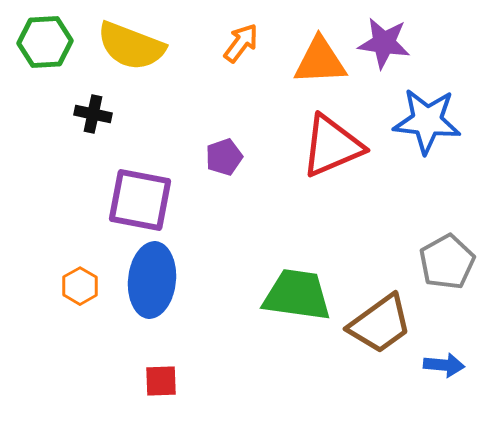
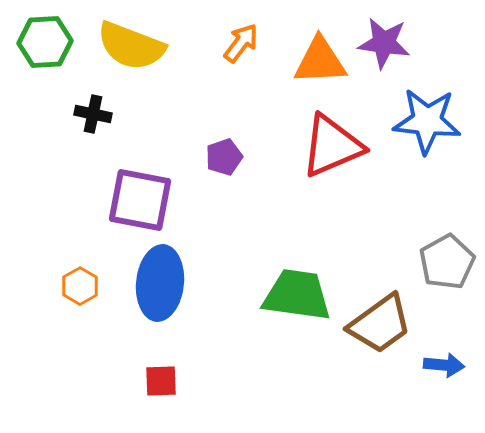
blue ellipse: moved 8 px right, 3 px down
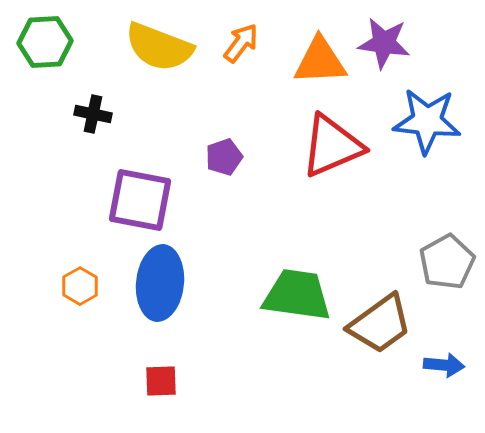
yellow semicircle: moved 28 px right, 1 px down
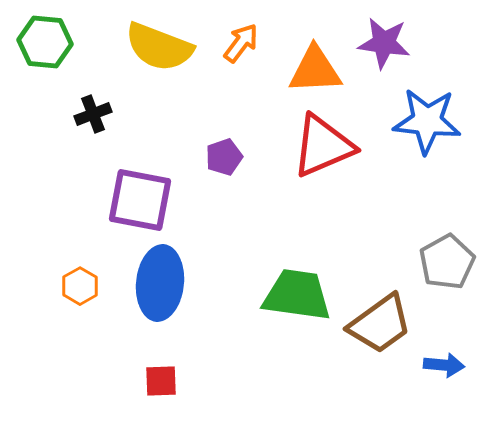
green hexagon: rotated 8 degrees clockwise
orange triangle: moved 5 px left, 9 px down
black cross: rotated 33 degrees counterclockwise
red triangle: moved 9 px left
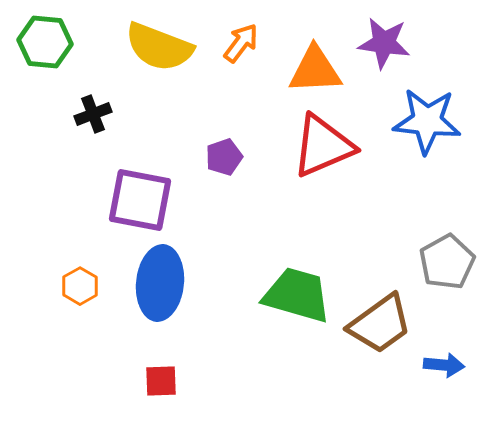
green trapezoid: rotated 8 degrees clockwise
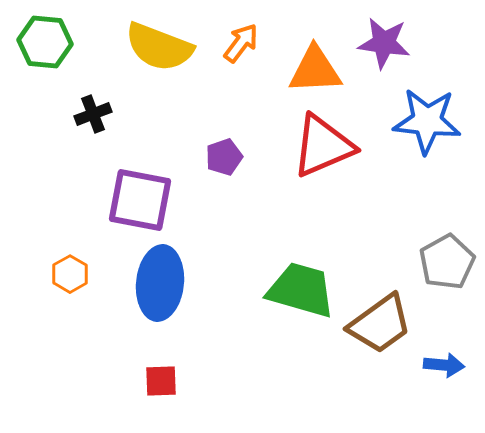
orange hexagon: moved 10 px left, 12 px up
green trapezoid: moved 4 px right, 5 px up
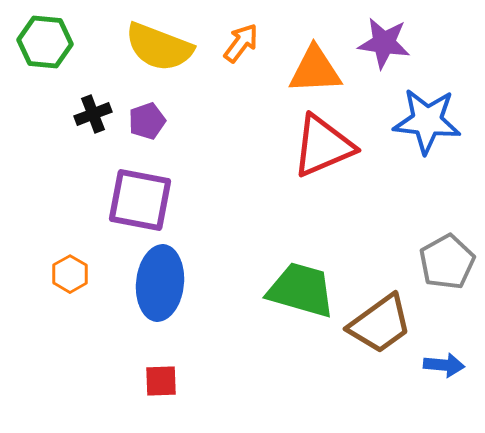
purple pentagon: moved 77 px left, 36 px up
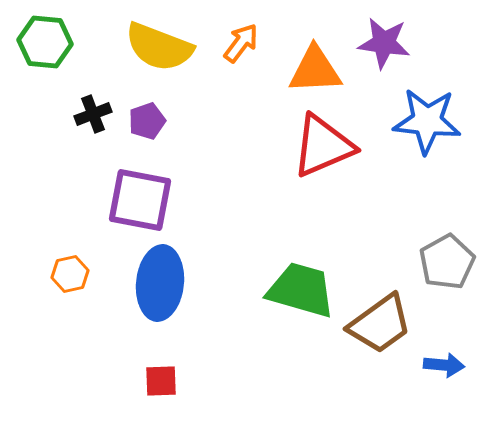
orange hexagon: rotated 18 degrees clockwise
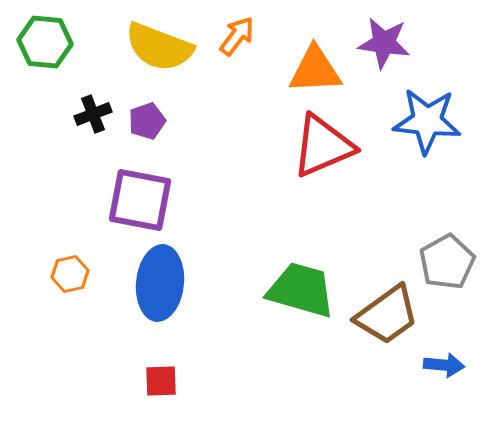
orange arrow: moved 4 px left, 7 px up
brown trapezoid: moved 7 px right, 9 px up
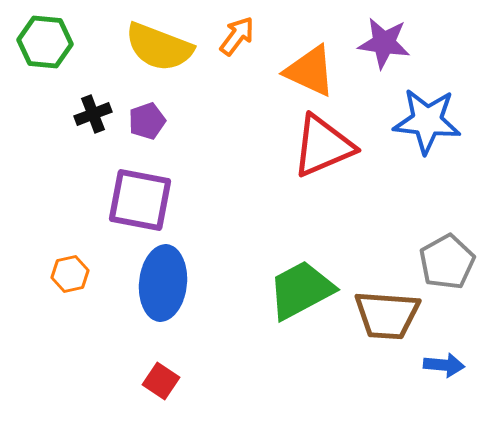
orange triangle: moved 5 px left, 1 px down; rotated 28 degrees clockwise
blue ellipse: moved 3 px right
green trapezoid: rotated 44 degrees counterclockwise
brown trapezoid: rotated 40 degrees clockwise
red square: rotated 36 degrees clockwise
